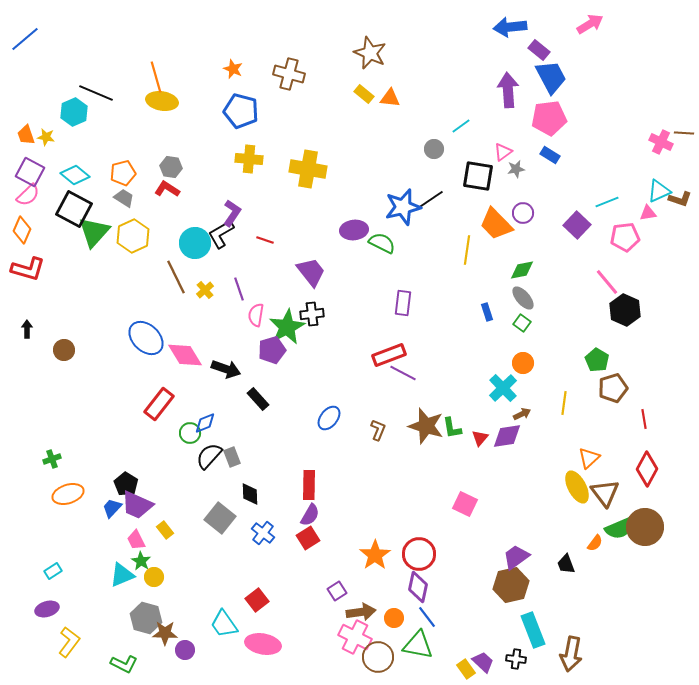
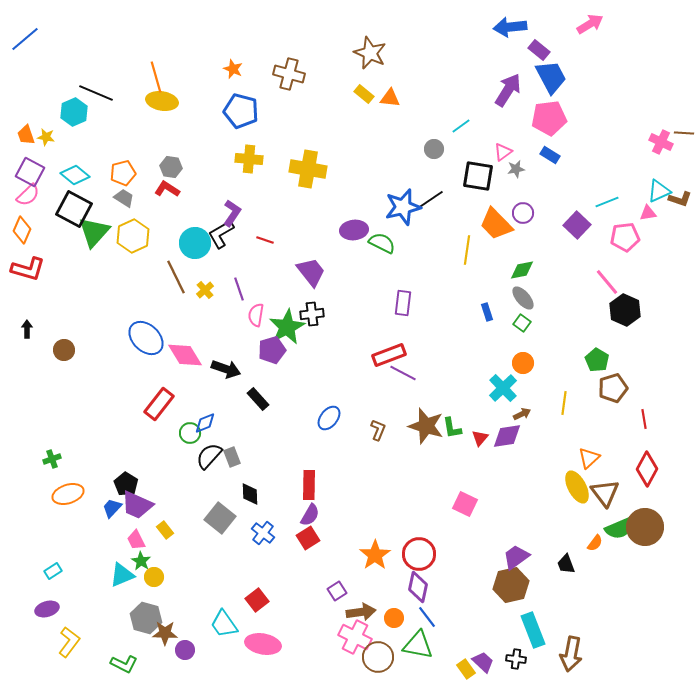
purple arrow at (508, 90): rotated 36 degrees clockwise
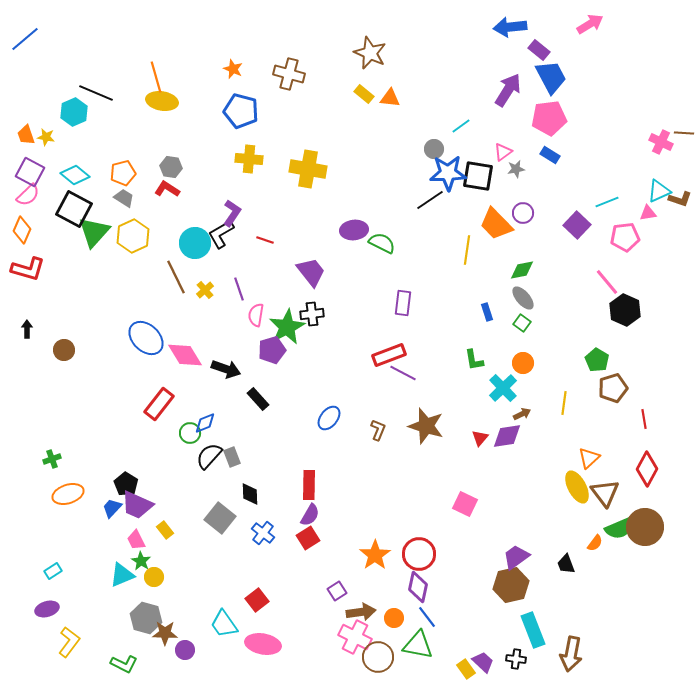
blue star at (403, 207): moved 45 px right, 34 px up; rotated 12 degrees clockwise
green L-shape at (452, 428): moved 22 px right, 68 px up
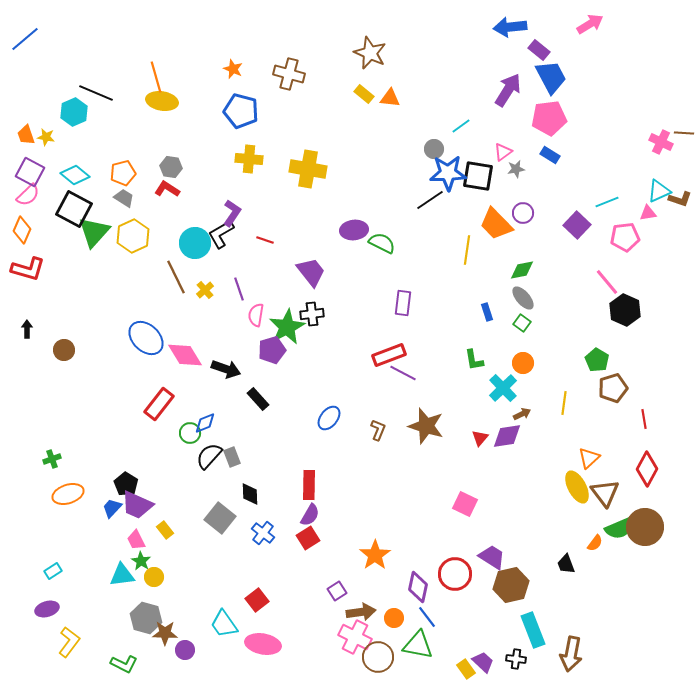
red circle at (419, 554): moved 36 px right, 20 px down
purple trapezoid at (516, 557): moved 24 px left; rotated 68 degrees clockwise
cyan triangle at (122, 575): rotated 16 degrees clockwise
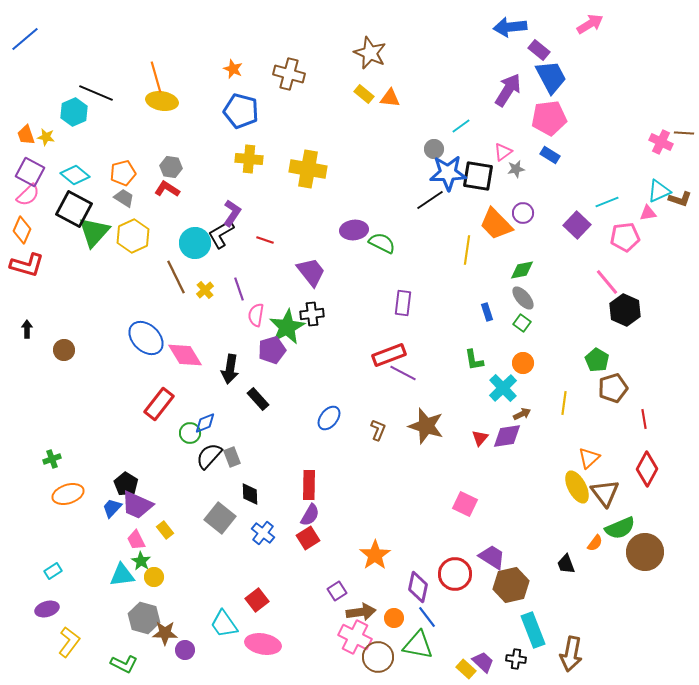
red L-shape at (28, 269): moved 1 px left, 4 px up
black arrow at (226, 369): moved 4 px right; rotated 80 degrees clockwise
brown circle at (645, 527): moved 25 px down
gray hexagon at (146, 618): moved 2 px left
yellow rectangle at (466, 669): rotated 12 degrees counterclockwise
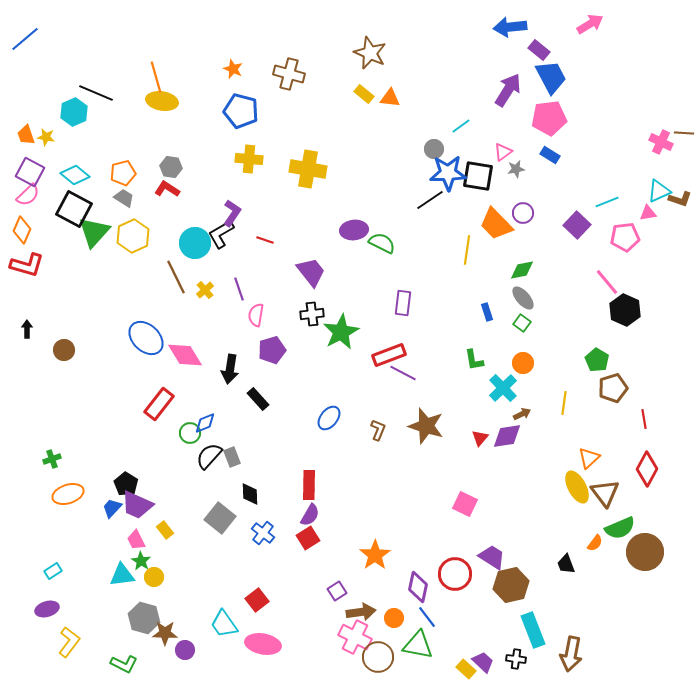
green star at (287, 327): moved 54 px right, 5 px down
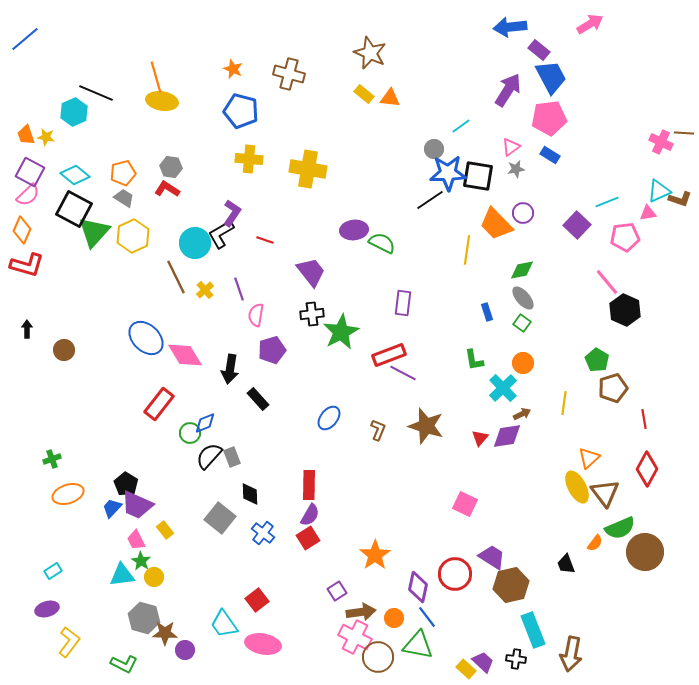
pink triangle at (503, 152): moved 8 px right, 5 px up
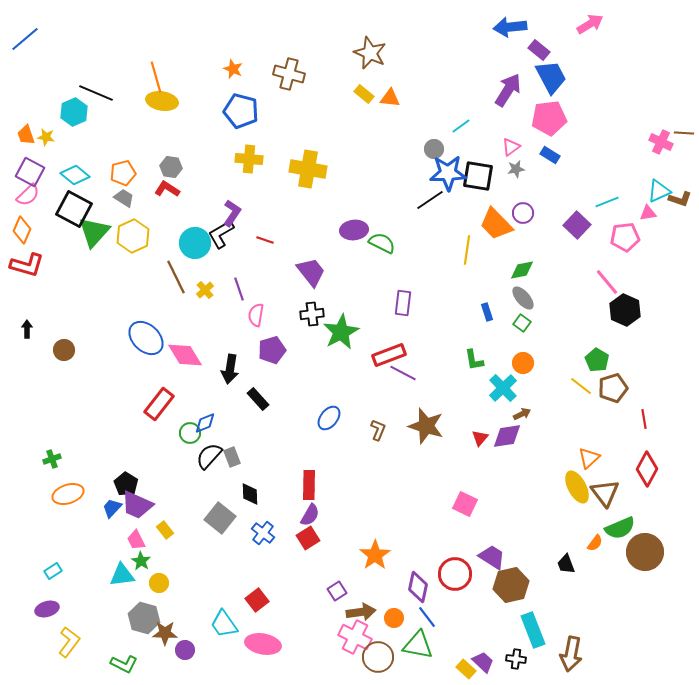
yellow line at (564, 403): moved 17 px right, 17 px up; rotated 60 degrees counterclockwise
yellow circle at (154, 577): moved 5 px right, 6 px down
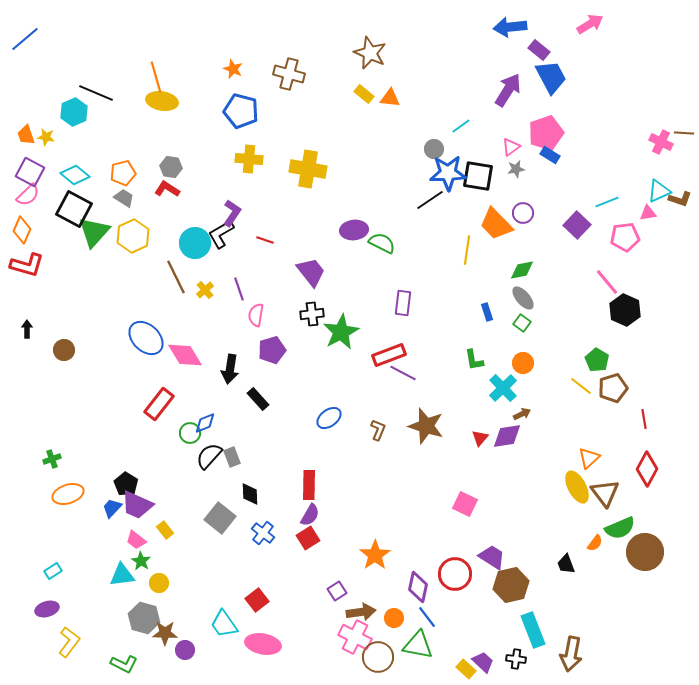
pink pentagon at (549, 118): moved 3 px left, 15 px down; rotated 12 degrees counterclockwise
blue ellipse at (329, 418): rotated 15 degrees clockwise
pink trapezoid at (136, 540): rotated 25 degrees counterclockwise
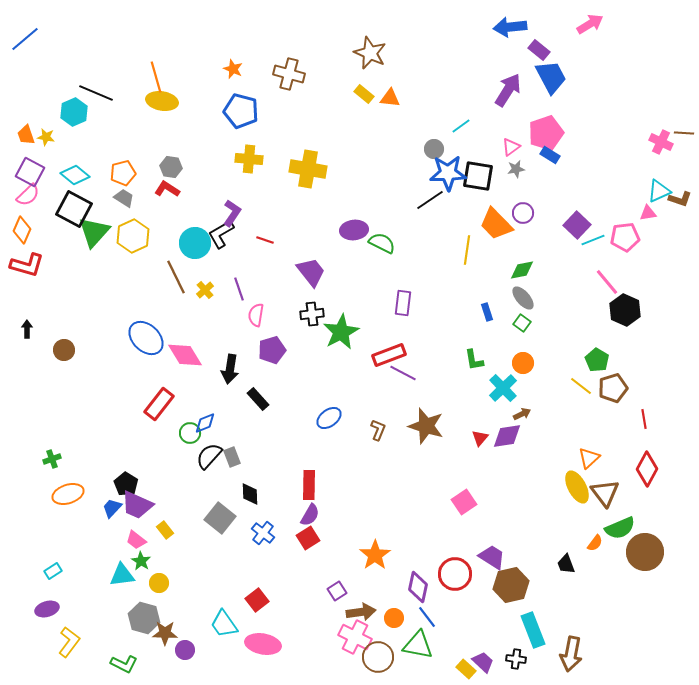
cyan line at (607, 202): moved 14 px left, 38 px down
pink square at (465, 504): moved 1 px left, 2 px up; rotated 30 degrees clockwise
